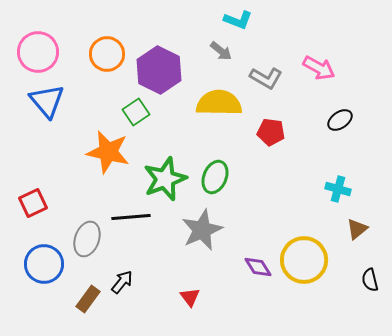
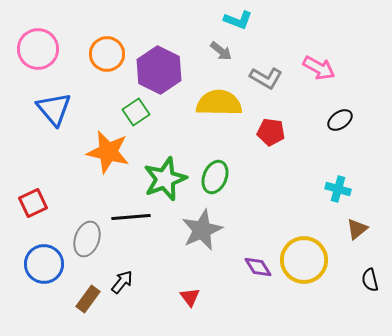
pink circle: moved 3 px up
blue triangle: moved 7 px right, 8 px down
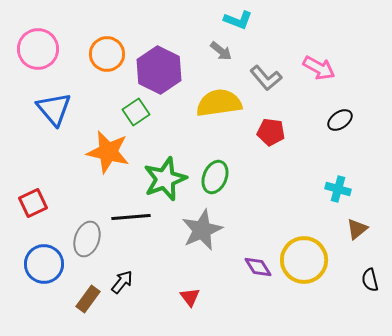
gray L-shape: rotated 20 degrees clockwise
yellow semicircle: rotated 9 degrees counterclockwise
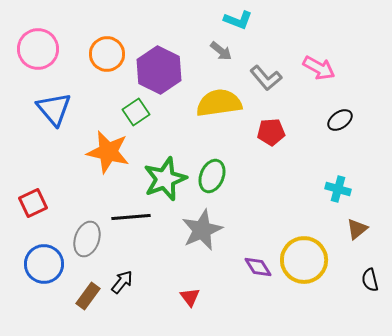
red pentagon: rotated 12 degrees counterclockwise
green ellipse: moved 3 px left, 1 px up
brown rectangle: moved 3 px up
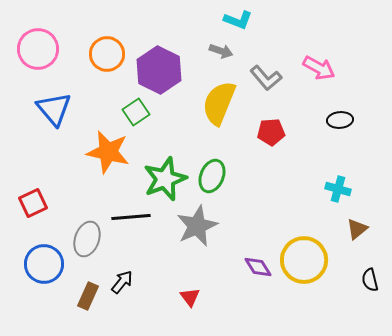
gray arrow: rotated 20 degrees counterclockwise
yellow semicircle: rotated 60 degrees counterclockwise
black ellipse: rotated 30 degrees clockwise
gray star: moved 5 px left, 4 px up
brown rectangle: rotated 12 degrees counterclockwise
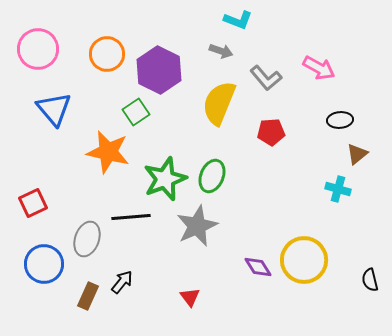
brown triangle: moved 75 px up
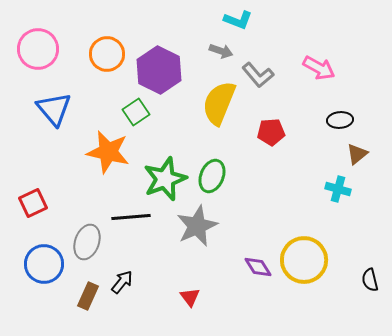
gray L-shape: moved 8 px left, 3 px up
gray ellipse: moved 3 px down
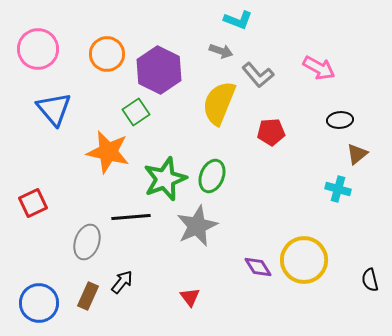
blue circle: moved 5 px left, 39 px down
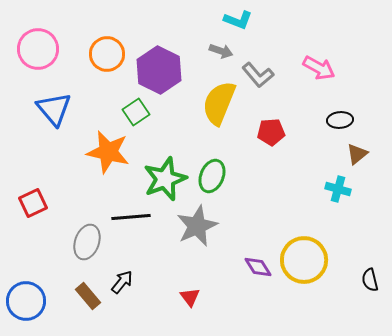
brown rectangle: rotated 64 degrees counterclockwise
blue circle: moved 13 px left, 2 px up
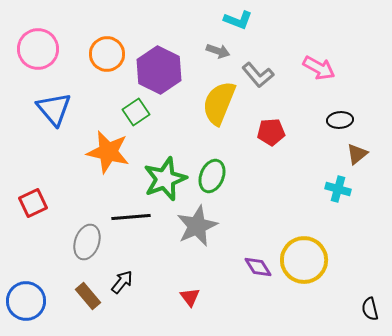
gray arrow: moved 3 px left
black semicircle: moved 29 px down
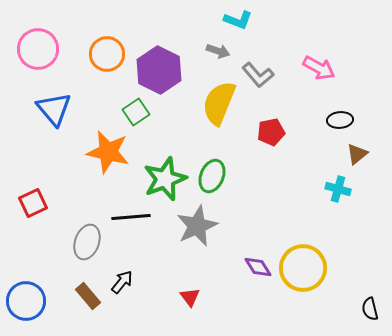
red pentagon: rotated 8 degrees counterclockwise
yellow circle: moved 1 px left, 8 px down
